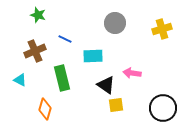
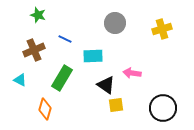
brown cross: moved 1 px left, 1 px up
green rectangle: rotated 45 degrees clockwise
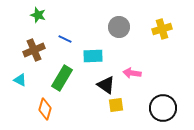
gray circle: moved 4 px right, 4 px down
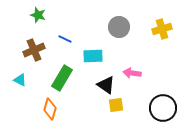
orange diamond: moved 5 px right
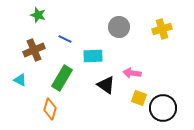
yellow square: moved 23 px right, 7 px up; rotated 28 degrees clockwise
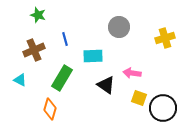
yellow cross: moved 3 px right, 9 px down
blue line: rotated 48 degrees clockwise
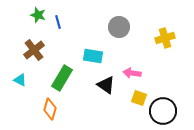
blue line: moved 7 px left, 17 px up
brown cross: rotated 15 degrees counterclockwise
cyan rectangle: rotated 12 degrees clockwise
black circle: moved 3 px down
